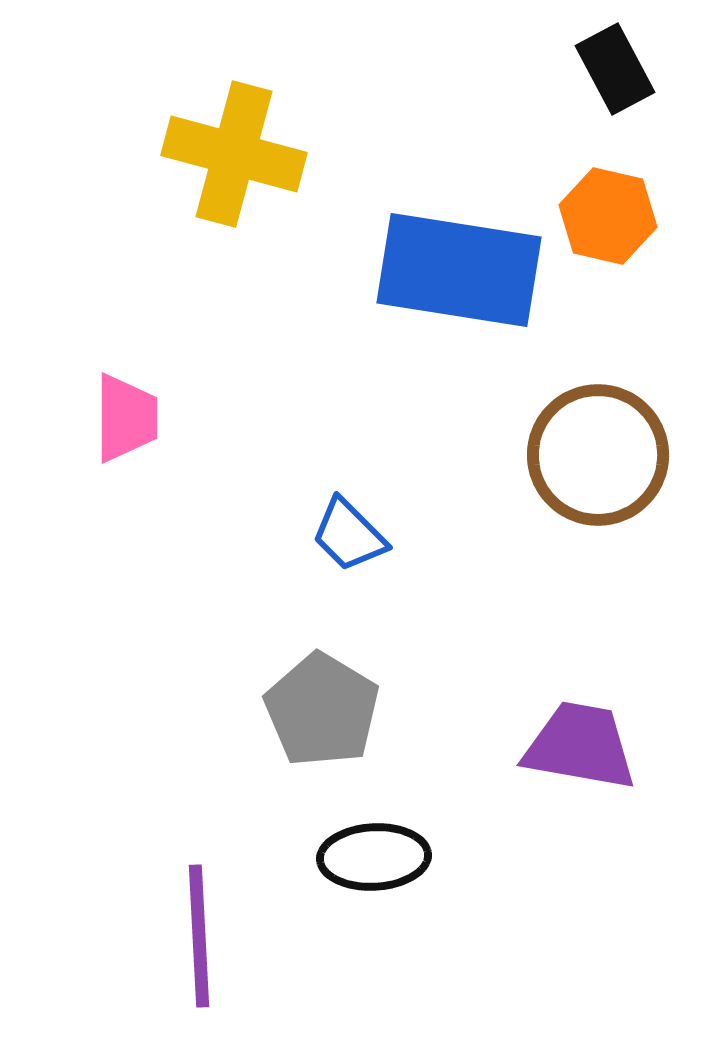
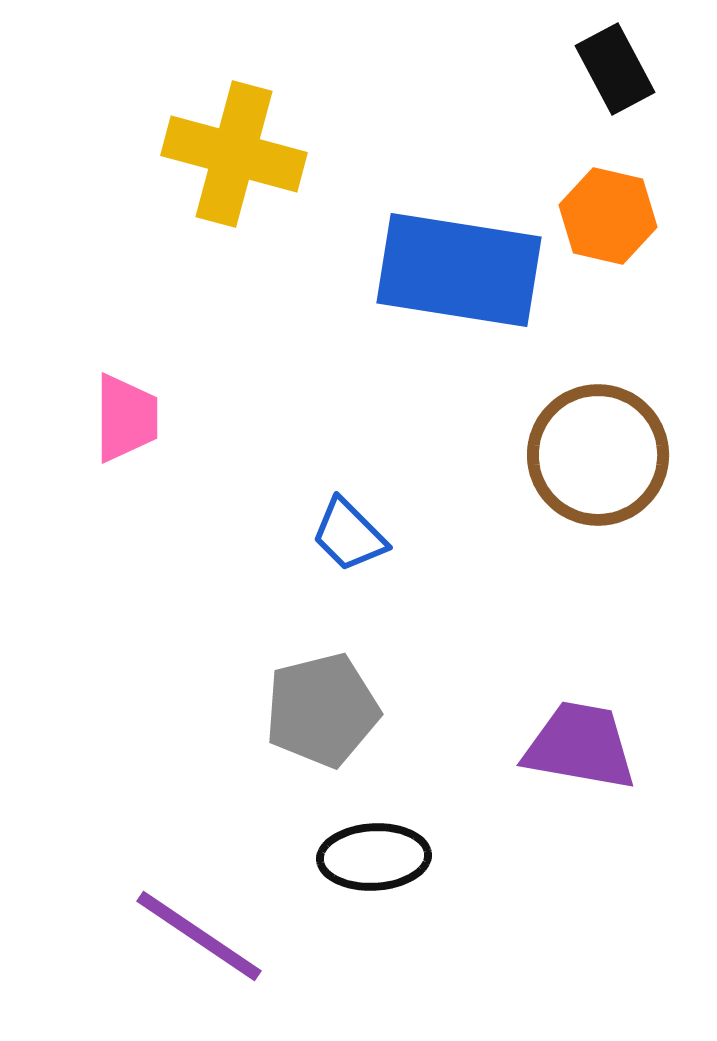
gray pentagon: rotated 27 degrees clockwise
purple line: rotated 53 degrees counterclockwise
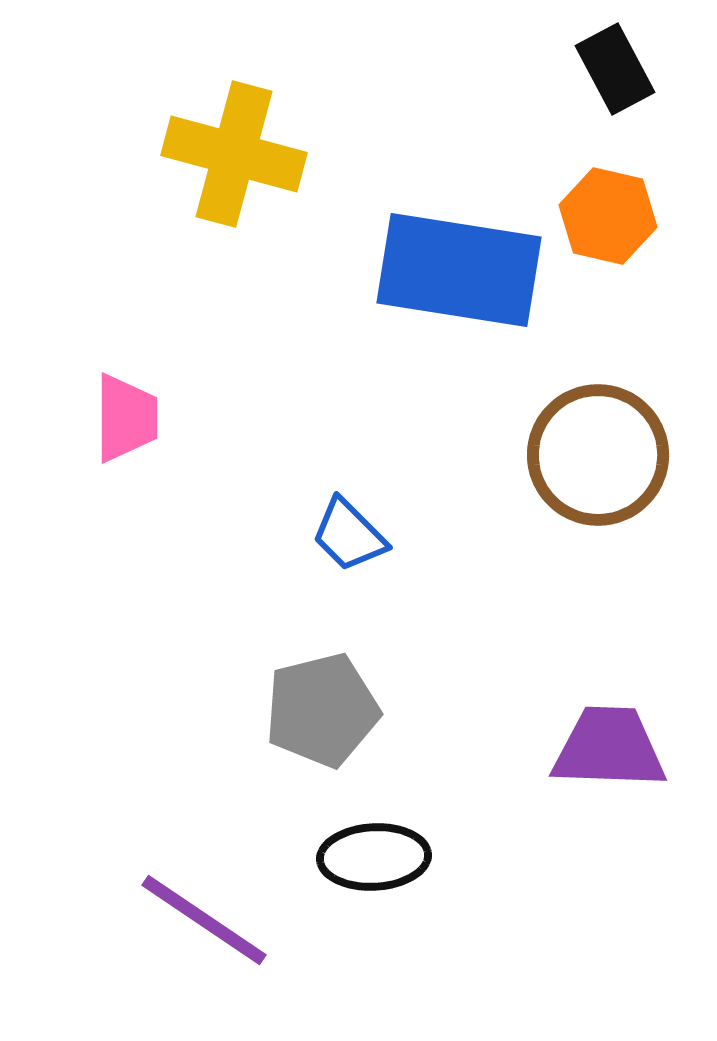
purple trapezoid: moved 29 px right, 2 px down; rotated 8 degrees counterclockwise
purple line: moved 5 px right, 16 px up
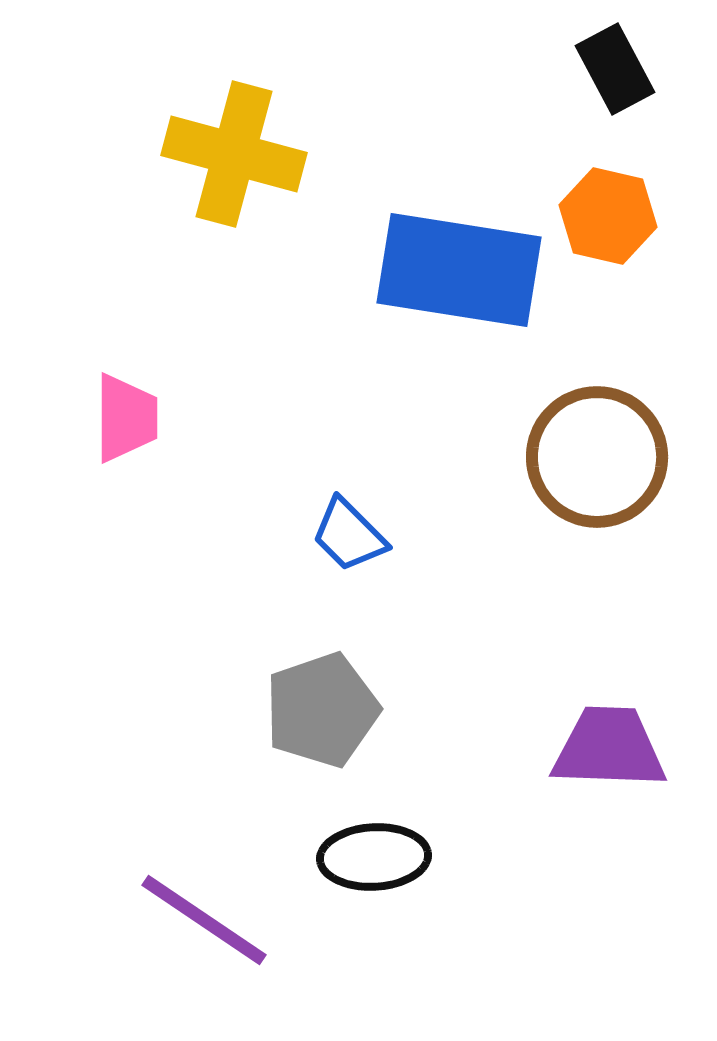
brown circle: moved 1 px left, 2 px down
gray pentagon: rotated 5 degrees counterclockwise
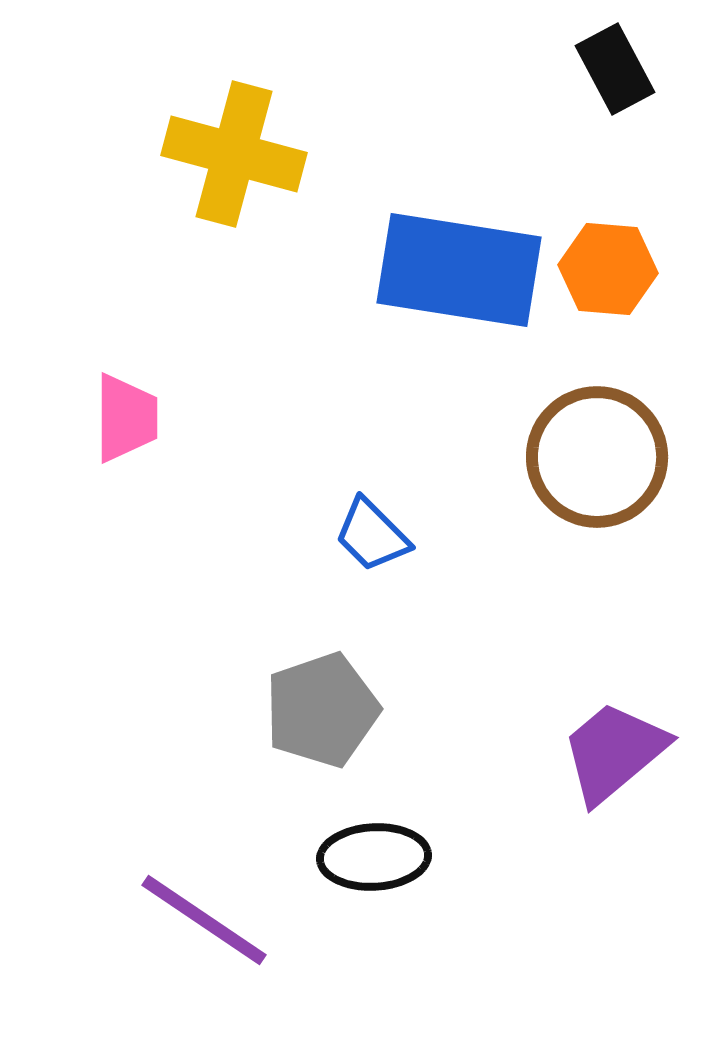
orange hexagon: moved 53 px down; rotated 8 degrees counterclockwise
blue trapezoid: moved 23 px right
purple trapezoid: moved 5 px right, 4 px down; rotated 42 degrees counterclockwise
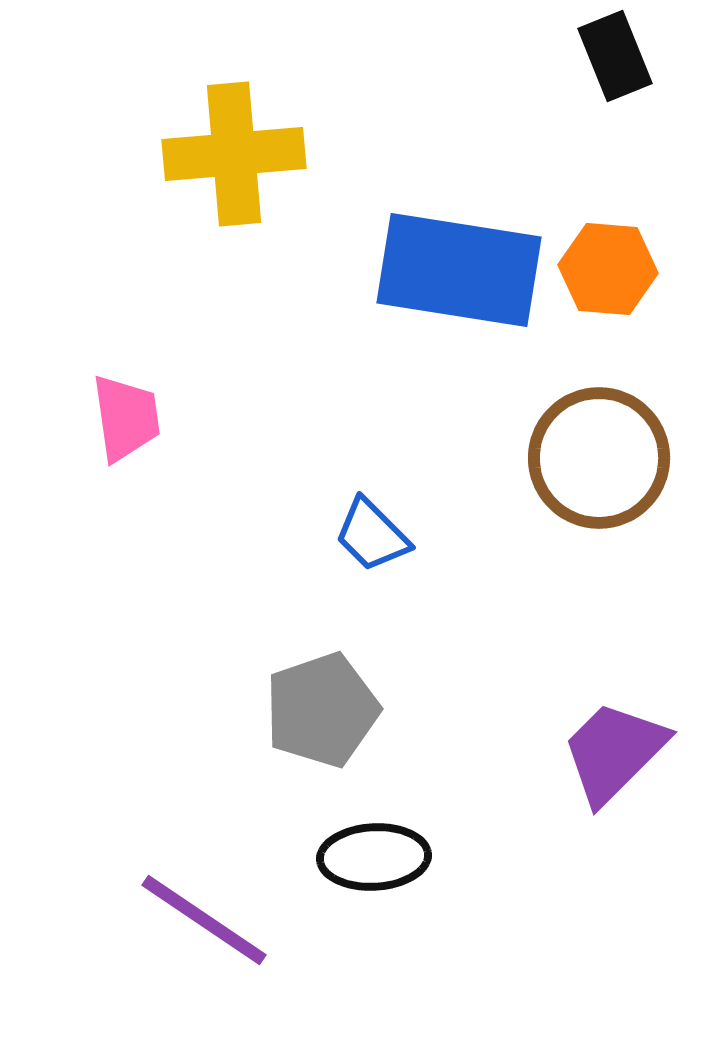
black rectangle: moved 13 px up; rotated 6 degrees clockwise
yellow cross: rotated 20 degrees counterclockwise
pink trapezoid: rotated 8 degrees counterclockwise
brown circle: moved 2 px right, 1 px down
purple trapezoid: rotated 5 degrees counterclockwise
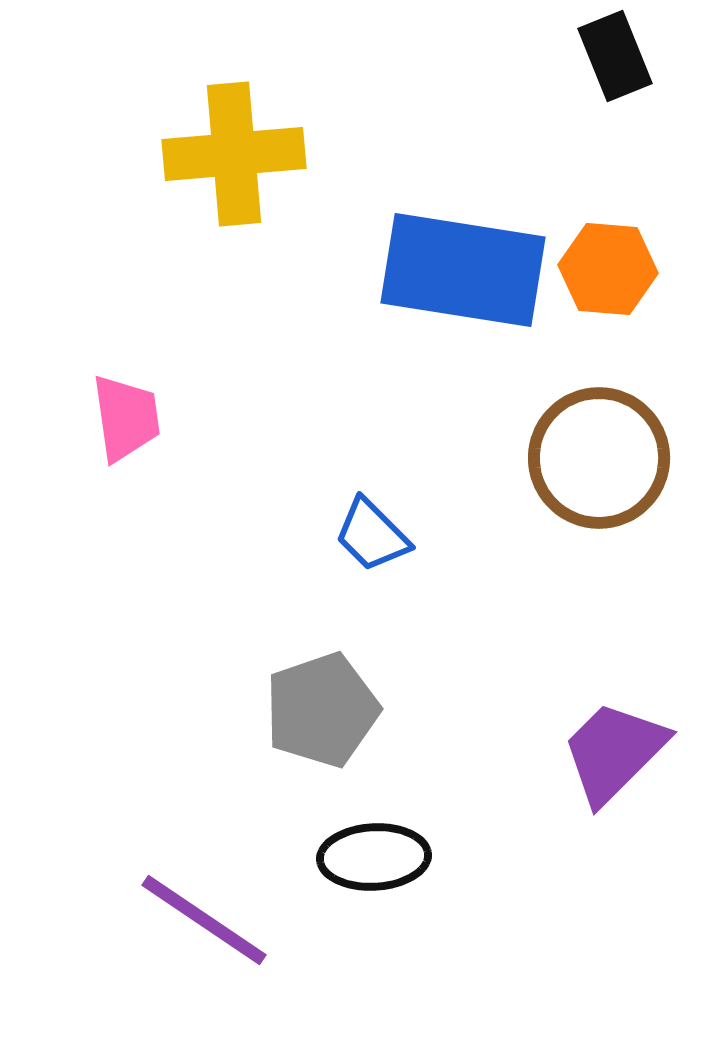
blue rectangle: moved 4 px right
